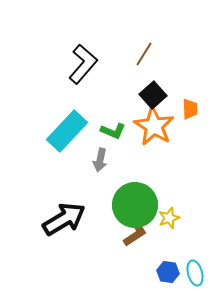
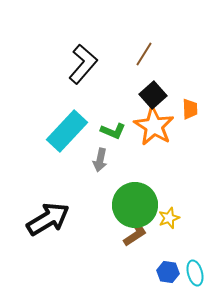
black arrow: moved 16 px left
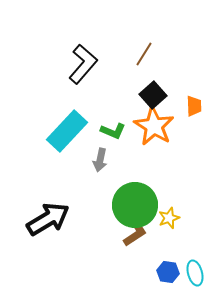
orange trapezoid: moved 4 px right, 3 px up
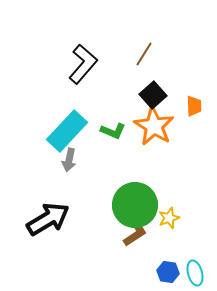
gray arrow: moved 31 px left
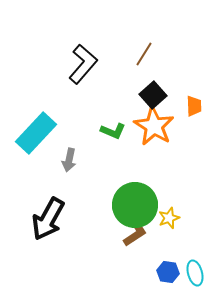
cyan rectangle: moved 31 px left, 2 px down
black arrow: rotated 150 degrees clockwise
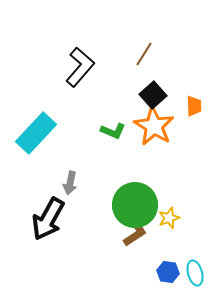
black L-shape: moved 3 px left, 3 px down
gray arrow: moved 1 px right, 23 px down
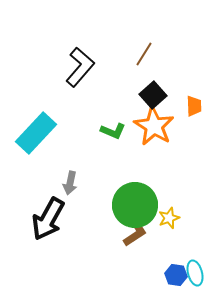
blue hexagon: moved 8 px right, 3 px down
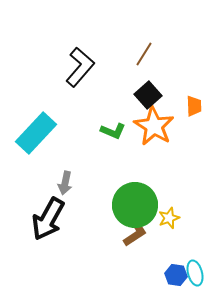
black square: moved 5 px left
gray arrow: moved 5 px left
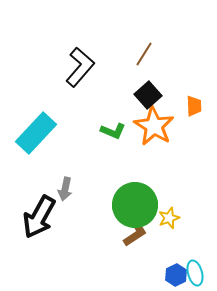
gray arrow: moved 6 px down
black arrow: moved 9 px left, 2 px up
blue hexagon: rotated 25 degrees clockwise
